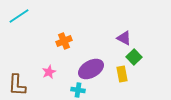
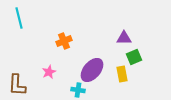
cyan line: moved 2 px down; rotated 70 degrees counterclockwise
purple triangle: rotated 28 degrees counterclockwise
green square: rotated 21 degrees clockwise
purple ellipse: moved 1 px right, 1 px down; rotated 20 degrees counterclockwise
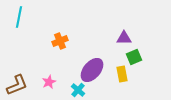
cyan line: moved 1 px up; rotated 25 degrees clockwise
orange cross: moved 4 px left
pink star: moved 10 px down
brown L-shape: rotated 115 degrees counterclockwise
cyan cross: rotated 32 degrees clockwise
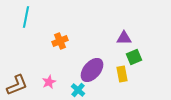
cyan line: moved 7 px right
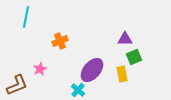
purple triangle: moved 1 px right, 1 px down
pink star: moved 9 px left, 13 px up
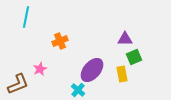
brown L-shape: moved 1 px right, 1 px up
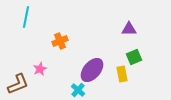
purple triangle: moved 4 px right, 10 px up
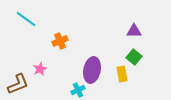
cyan line: moved 2 px down; rotated 65 degrees counterclockwise
purple triangle: moved 5 px right, 2 px down
green square: rotated 28 degrees counterclockwise
purple ellipse: rotated 30 degrees counterclockwise
cyan cross: rotated 24 degrees clockwise
